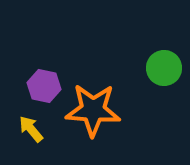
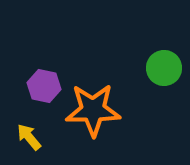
orange star: rotated 4 degrees counterclockwise
yellow arrow: moved 2 px left, 8 px down
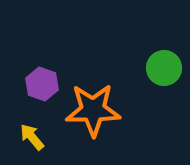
purple hexagon: moved 2 px left, 2 px up; rotated 8 degrees clockwise
yellow arrow: moved 3 px right
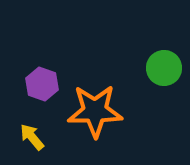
orange star: moved 2 px right, 1 px down
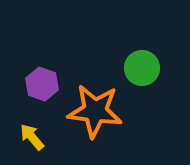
green circle: moved 22 px left
orange star: rotated 8 degrees clockwise
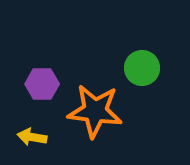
purple hexagon: rotated 20 degrees counterclockwise
yellow arrow: rotated 40 degrees counterclockwise
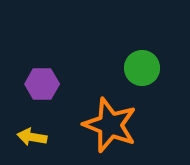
orange star: moved 15 px right, 14 px down; rotated 14 degrees clockwise
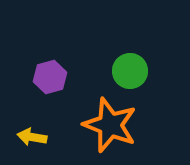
green circle: moved 12 px left, 3 px down
purple hexagon: moved 8 px right, 7 px up; rotated 16 degrees counterclockwise
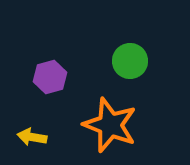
green circle: moved 10 px up
